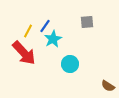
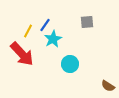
blue line: moved 1 px up
red arrow: moved 2 px left, 1 px down
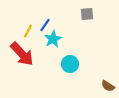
gray square: moved 8 px up
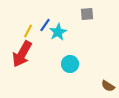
cyan star: moved 5 px right, 7 px up
red arrow: rotated 72 degrees clockwise
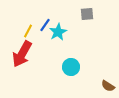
cyan circle: moved 1 px right, 3 px down
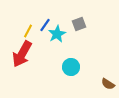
gray square: moved 8 px left, 10 px down; rotated 16 degrees counterclockwise
cyan star: moved 1 px left, 2 px down
brown semicircle: moved 2 px up
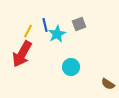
blue line: rotated 48 degrees counterclockwise
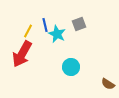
cyan star: rotated 18 degrees counterclockwise
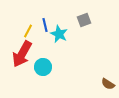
gray square: moved 5 px right, 4 px up
cyan star: moved 2 px right
cyan circle: moved 28 px left
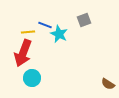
blue line: rotated 56 degrees counterclockwise
yellow line: moved 1 px down; rotated 56 degrees clockwise
red arrow: moved 1 px right, 1 px up; rotated 8 degrees counterclockwise
cyan circle: moved 11 px left, 11 px down
